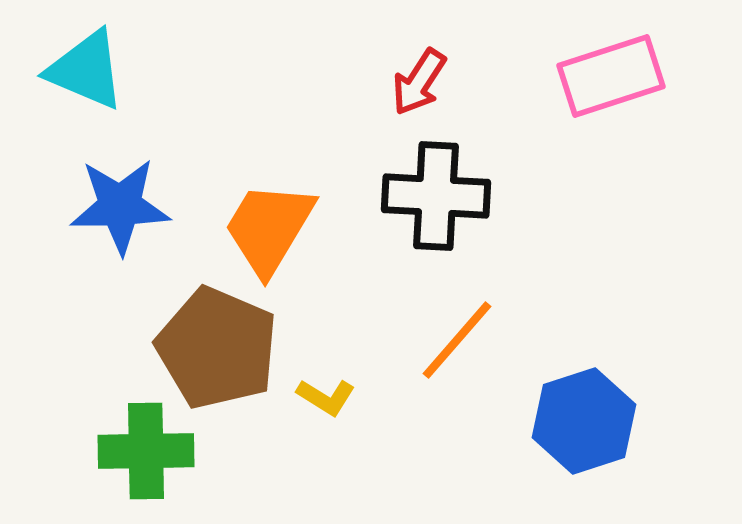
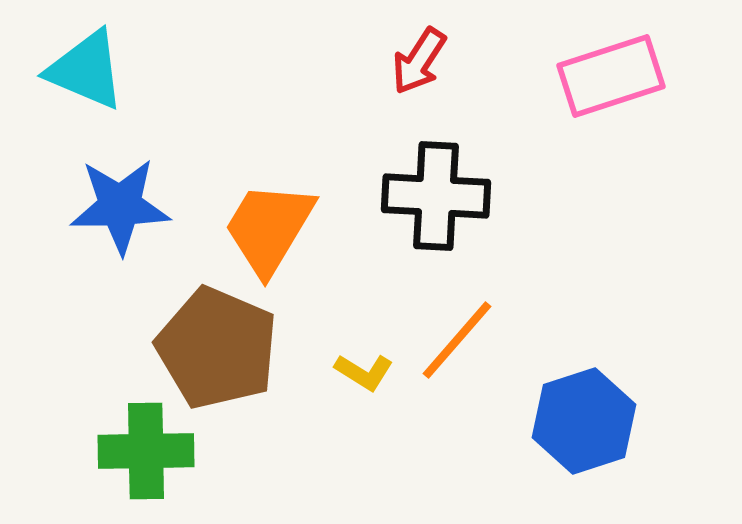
red arrow: moved 21 px up
yellow L-shape: moved 38 px right, 25 px up
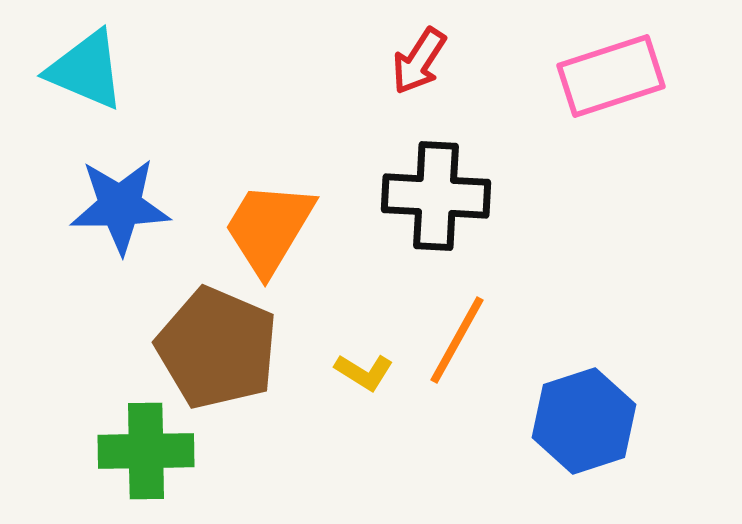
orange line: rotated 12 degrees counterclockwise
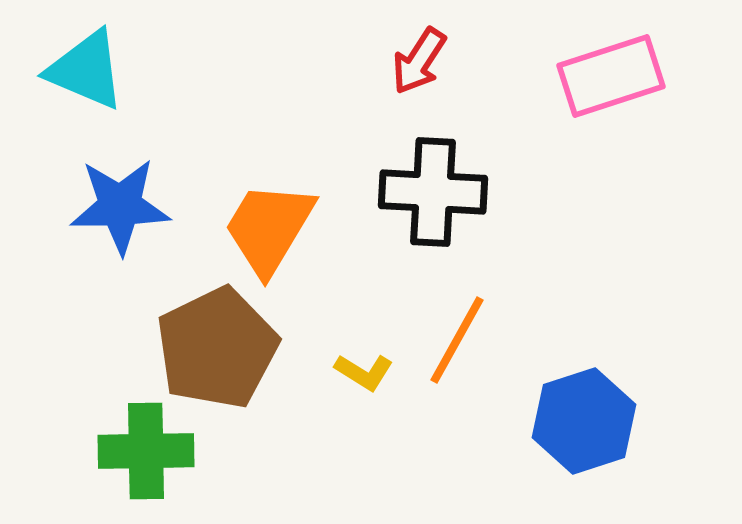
black cross: moved 3 px left, 4 px up
brown pentagon: rotated 23 degrees clockwise
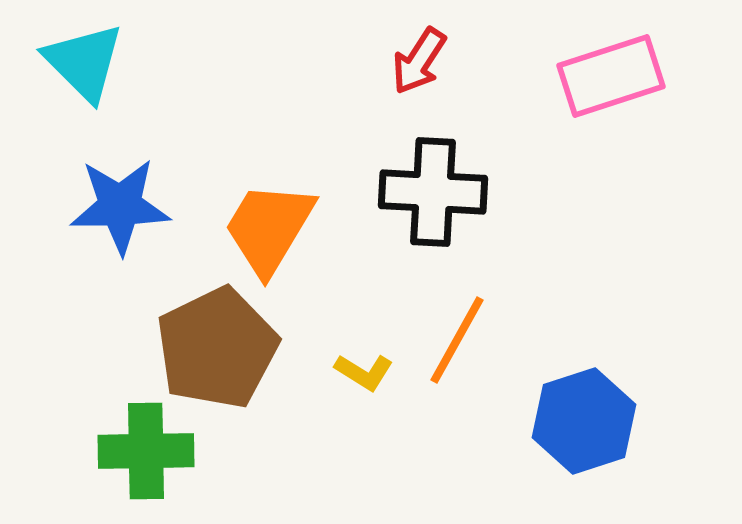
cyan triangle: moved 2 px left, 8 px up; rotated 22 degrees clockwise
